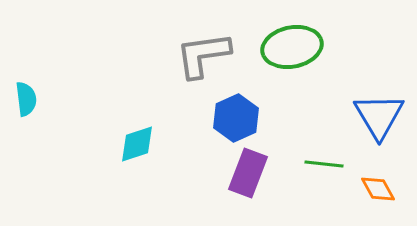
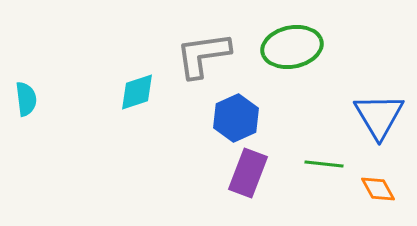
cyan diamond: moved 52 px up
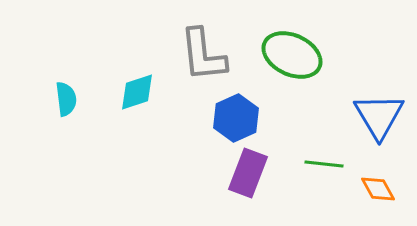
green ellipse: moved 8 px down; rotated 36 degrees clockwise
gray L-shape: rotated 88 degrees counterclockwise
cyan semicircle: moved 40 px right
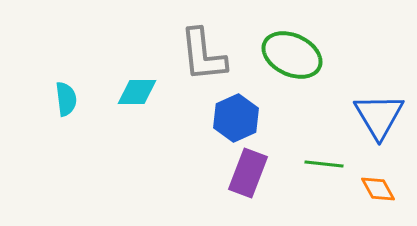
cyan diamond: rotated 18 degrees clockwise
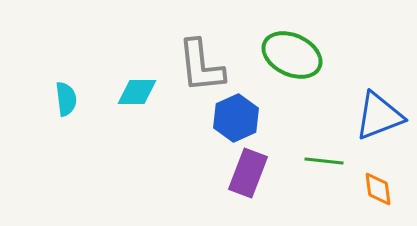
gray L-shape: moved 2 px left, 11 px down
blue triangle: rotated 40 degrees clockwise
green line: moved 3 px up
orange diamond: rotated 21 degrees clockwise
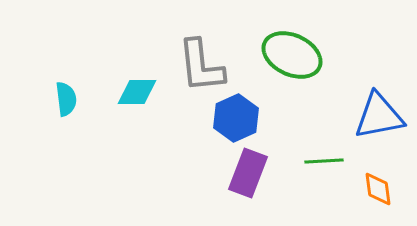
blue triangle: rotated 10 degrees clockwise
green line: rotated 9 degrees counterclockwise
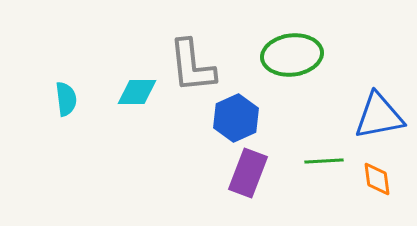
green ellipse: rotated 32 degrees counterclockwise
gray L-shape: moved 9 px left
orange diamond: moved 1 px left, 10 px up
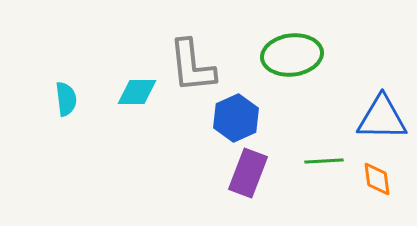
blue triangle: moved 3 px right, 2 px down; rotated 12 degrees clockwise
